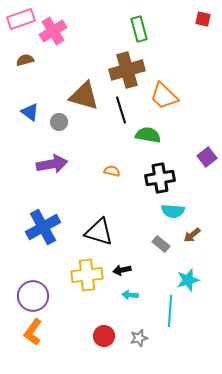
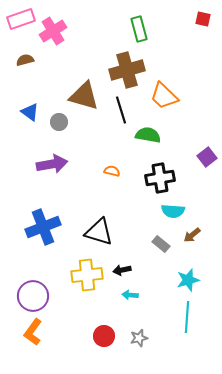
blue cross: rotated 8 degrees clockwise
cyan line: moved 17 px right, 6 px down
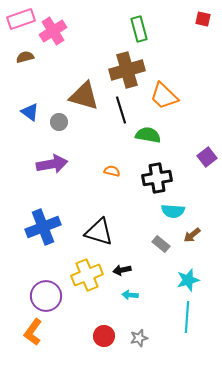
brown semicircle: moved 3 px up
black cross: moved 3 px left
yellow cross: rotated 16 degrees counterclockwise
purple circle: moved 13 px right
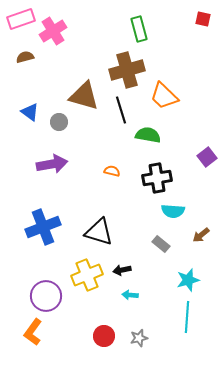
brown arrow: moved 9 px right
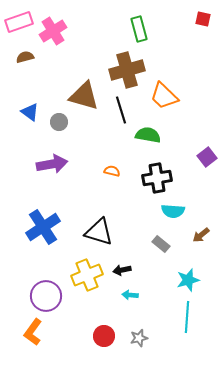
pink rectangle: moved 2 px left, 3 px down
blue cross: rotated 12 degrees counterclockwise
